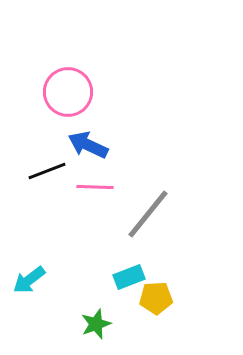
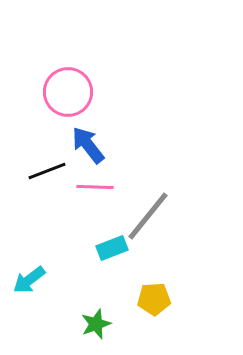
blue arrow: rotated 27 degrees clockwise
gray line: moved 2 px down
cyan rectangle: moved 17 px left, 29 px up
yellow pentagon: moved 2 px left, 1 px down
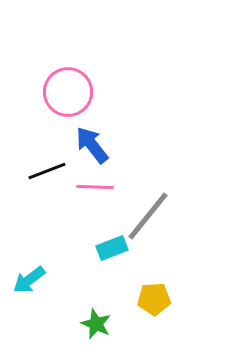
blue arrow: moved 4 px right
green star: rotated 28 degrees counterclockwise
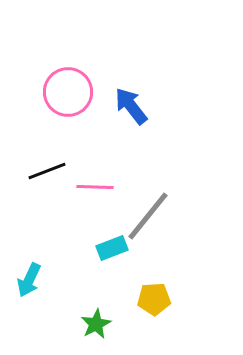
blue arrow: moved 39 px right, 39 px up
cyan arrow: rotated 28 degrees counterclockwise
green star: rotated 20 degrees clockwise
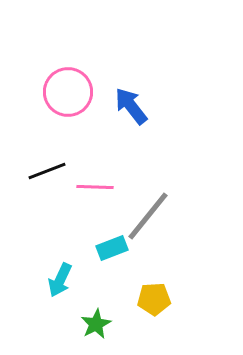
cyan arrow: moved 31 px right
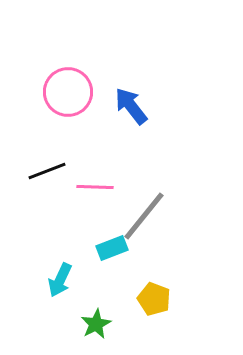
gray line: moved 4 px left
yellow pentagon: rotated 24 degrees clockwise
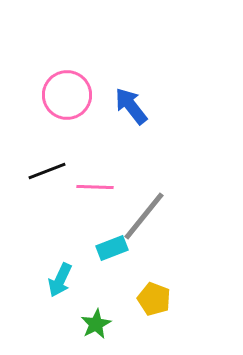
pink circle: moved 1 px left, 3 px down
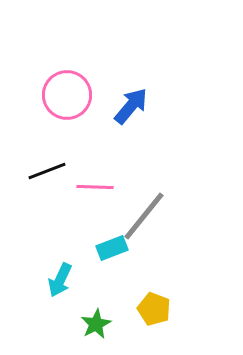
blue arrow: rotated 78 degrees clockwise
yellow pentagon: moved 10 px down
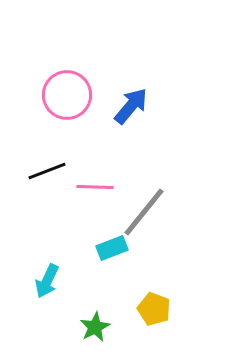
gray line: moved 4 px up
cyan arrow: moved 13 px left, 1 px down
green star: moved 1 px left, 3 px down
